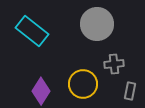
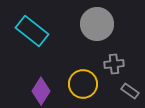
gray rectangle: rotated 66 degrees counterclockwise
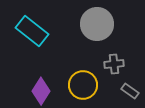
yellow circle: moved 1 px down
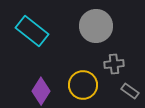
gray circle: moved 1 px left, 2 px down
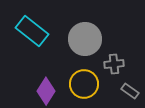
gray circle: moved 11 px left, 13 px down
yellow circle: moved 1 px right, 1 px up
purple diamond: moved 5 px right
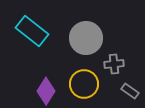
gray circle: moved 1 px right, 1 px up
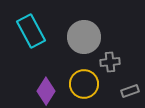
cyan rectangle: moved 1 px left; rotated 24 degrees clockwise
gray circle: moved 2 px left, 1 px up
gray cross: moved 4 px left, 2 px up
gray rectangle: rotated 54 degrees counterclockwise
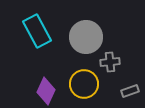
cyan rectangle: moved 6 px right
gray circle: moved 2 px right
purple diamond: rotated 8 degrees counterclockwise
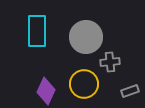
cyan rectangle: rotated 28 degrees clockwise
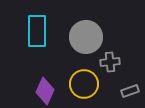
purple diamond: moved 1 px left
